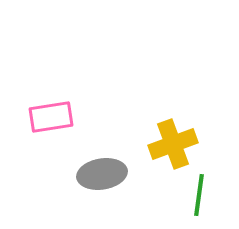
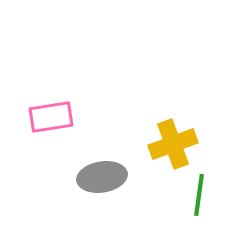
gray ellipse: moved 3 px down
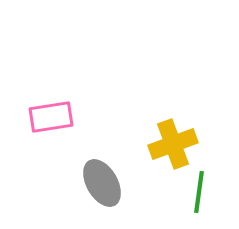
gray ellipse: moved 6 px down; rotated 69 degrees clockwise
green line: moved 3 px up
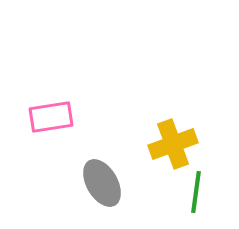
green line: moved 3 px left
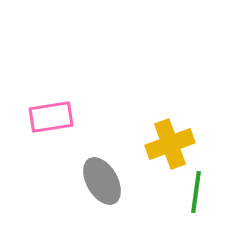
yellow cross: moved 3 px left
gray ellipse: moved 2 px up
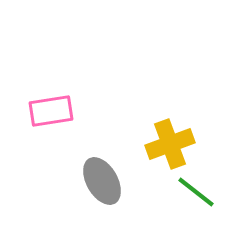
pink rectangle: moved 6 px up
green line: rotated 60 degrees counterclockwise
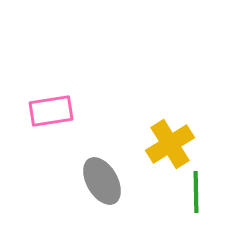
yellow cross: rotated 12 degrees counterclockwise
green line: rotated 51 degrees clockwise
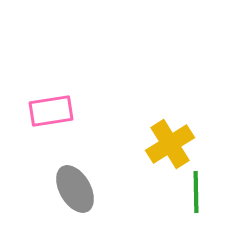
gray ellipse: moved 27 px left, 8 px down
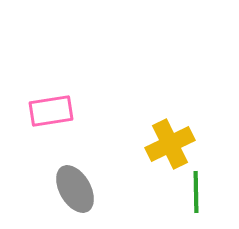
yellow cross: rotated 6 degrees clockwise
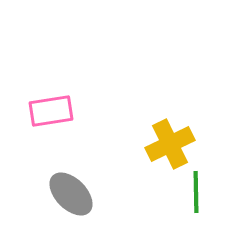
gray ellipse: moved 4 px left, 5 px down; rotated 15 degrees counterclockwise
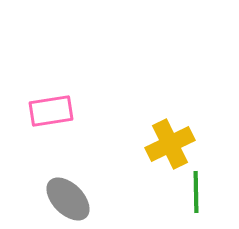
gray ellipse: moved 3 px left, 5 px down
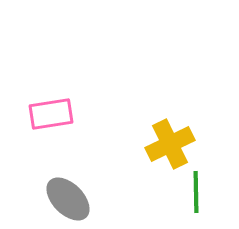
pink rectangle: moved 3 px down
